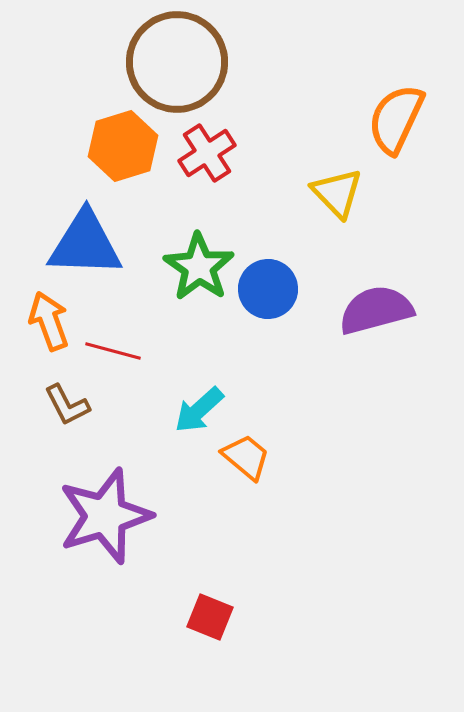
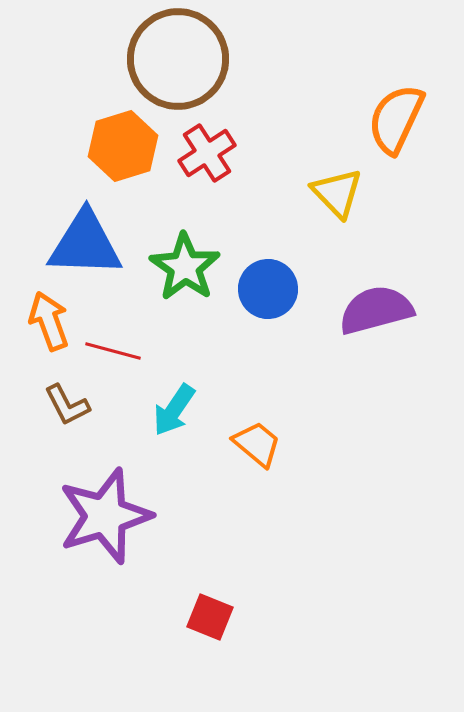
brown circle: moved 1 px right, 3 px up
green star: moved 14 px left
cyan arrow: moved 25 px left; rotated 14 degrees counterclockwise
orange trapezoid: moved 11 px right, 13 px up
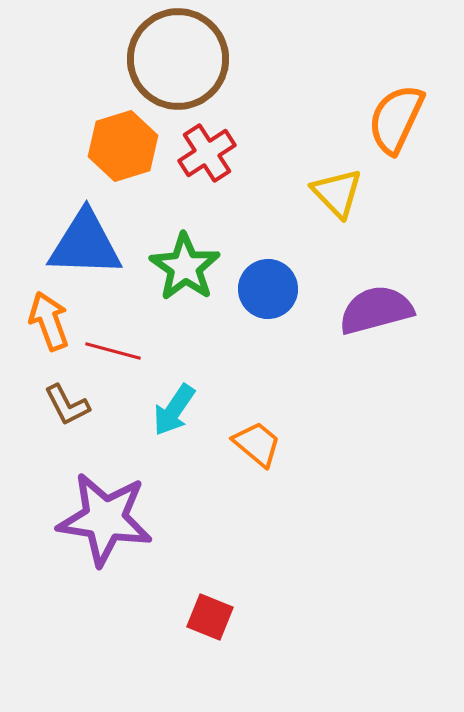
purple star: moved 3 px down; rotated 26 degrees clockwise
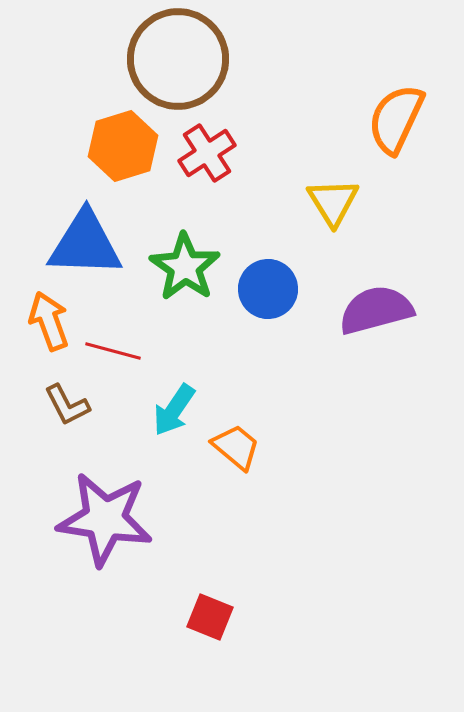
yellow triangle: moved 4 px left, 9 px down; rotated 12 degrees clockwise
orange trapezoid: moved 21 px left, 3 px down
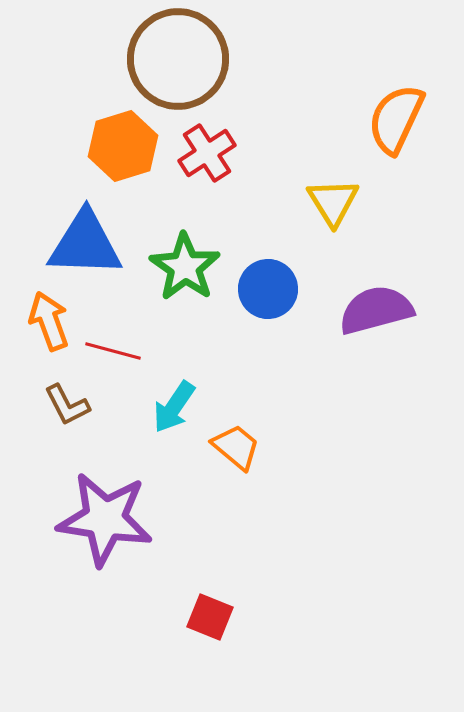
cyan arrow: moved 3 px up
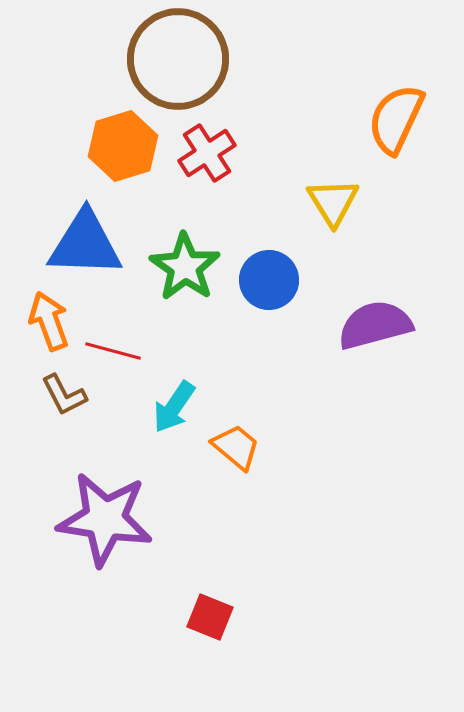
blue circle: moved 1 px right, 9 px up
purple semicircle: moved 1 px left, 15 px down
brown L-shape: moved 3 px left, 10 px up
